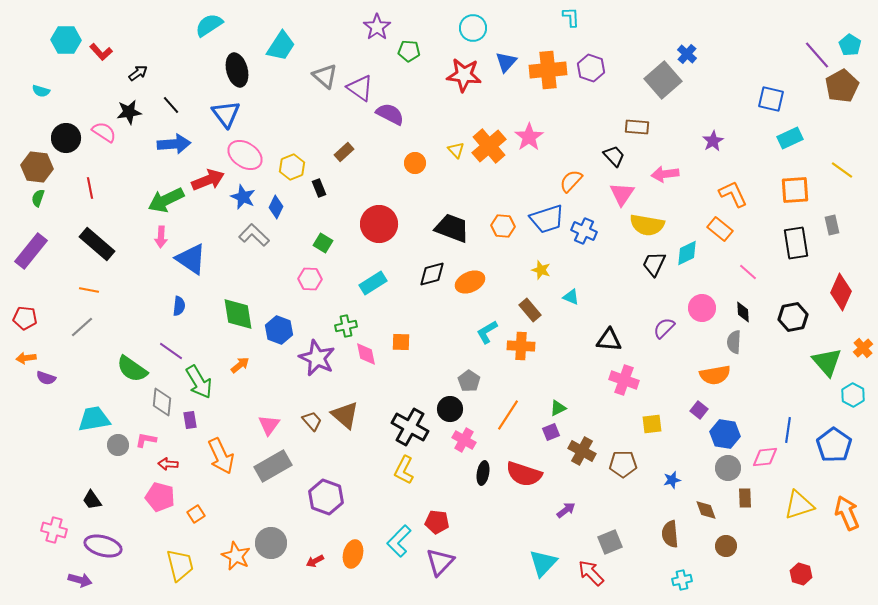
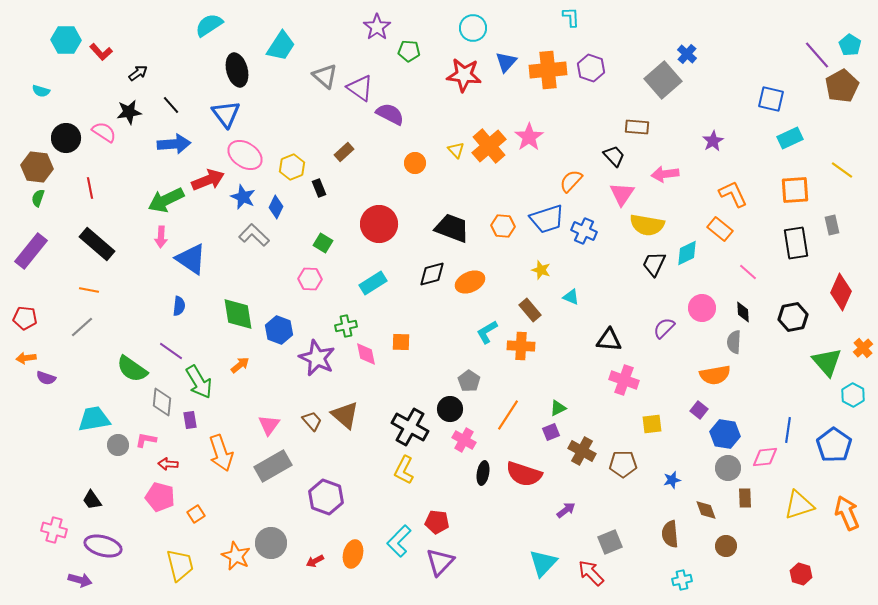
orange arrow at (221, 456): moved 3 px up; rotated 6 degrees clockwise
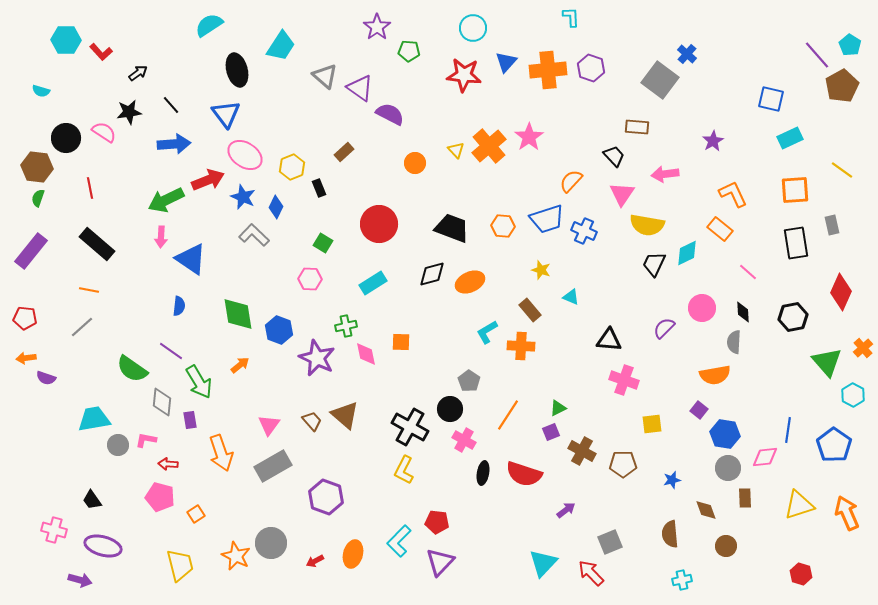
gray square at (663, 80): moved 3 px left; rotated 12 degrees counterclockwise
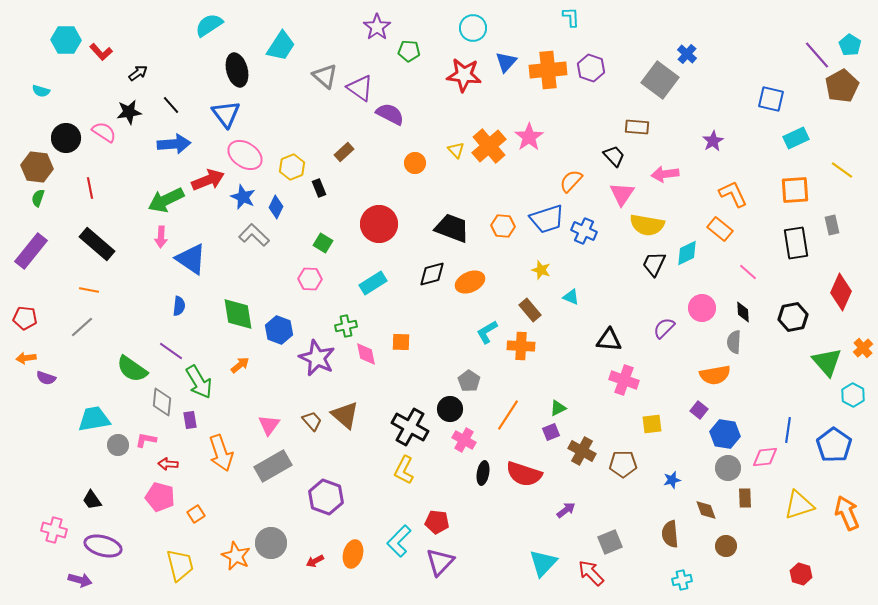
cyan rectangle at (790, 138): moved 6 px right
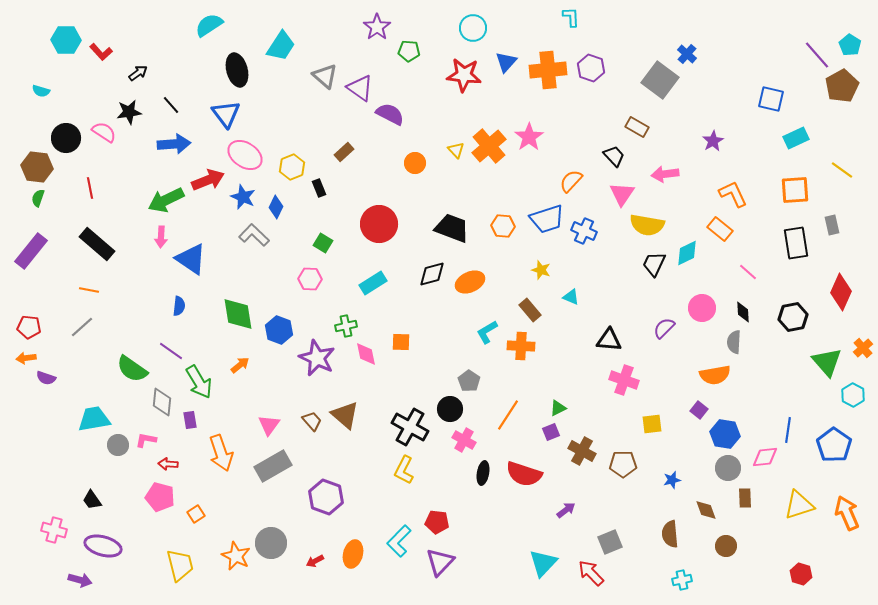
brown rectangle at (637, 127): rotated 25 degrees clockwise
red pentagon at (25, 318): moved 4 px right, 9 px down
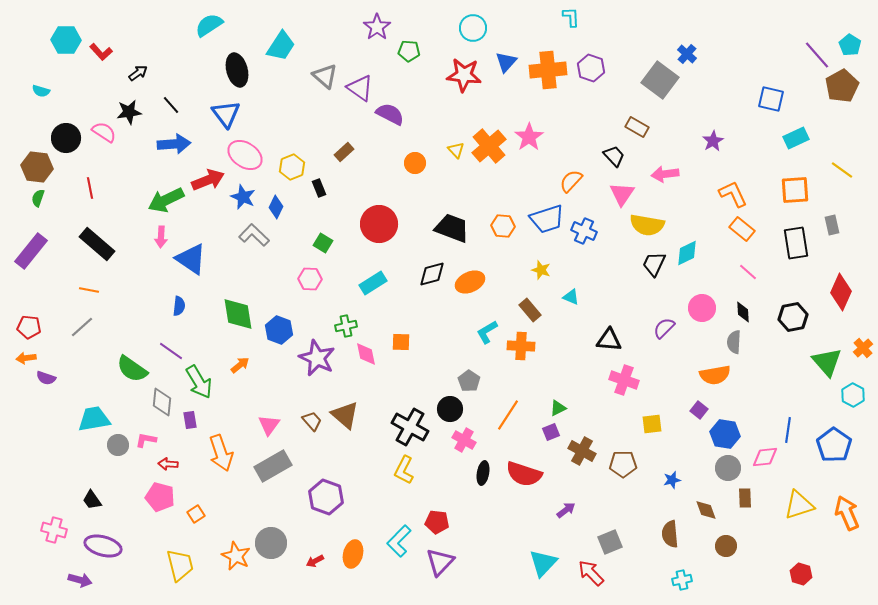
orange rectangle at (720, 229): moved 22 px right
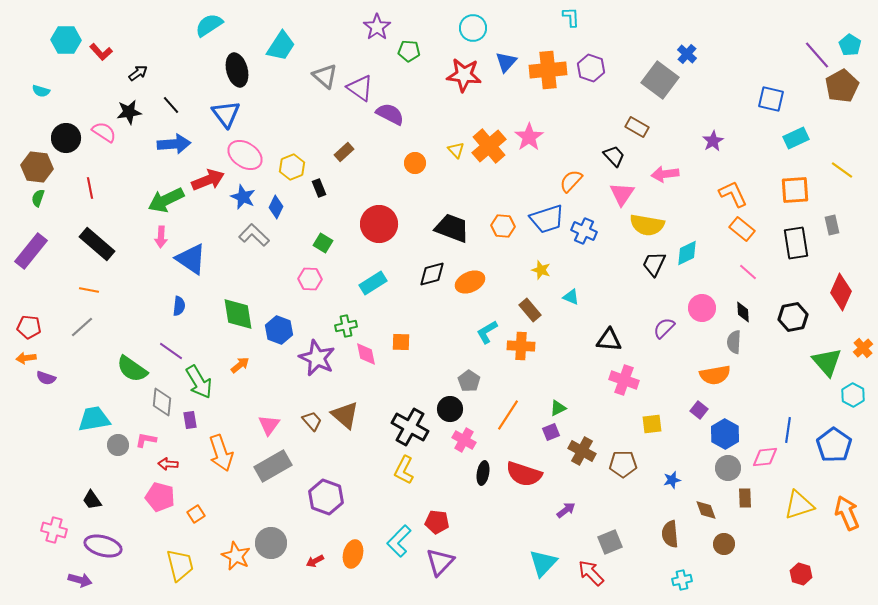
blue hexagon at (725, 434): rotated 20 degrees clockwise
brown circle at (726, 546): moved 2 px left, 2 px up
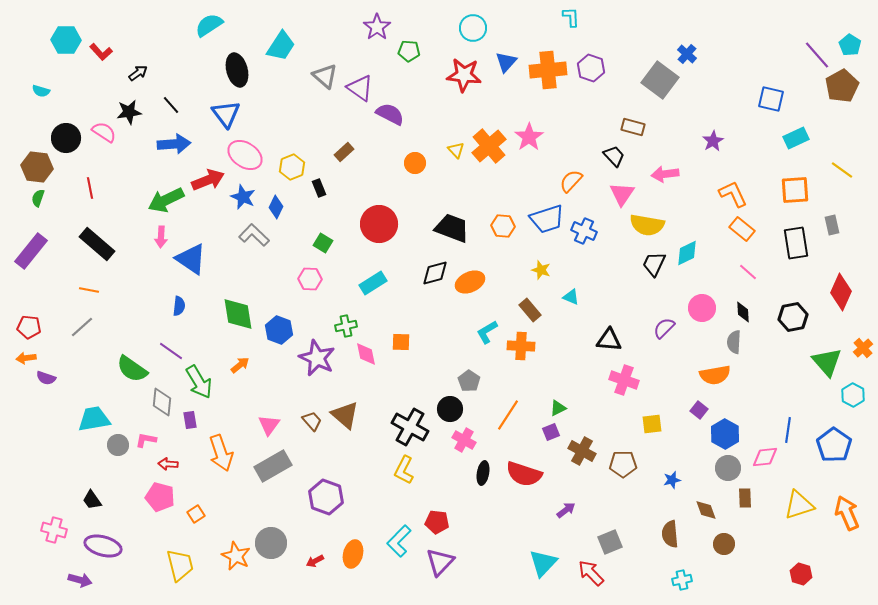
brown rectangle at (637, 127): moved 4 px left; rotated 15 degrees counterclockwise
black diamond at (432, 274): moved 3 px right, 1 px up
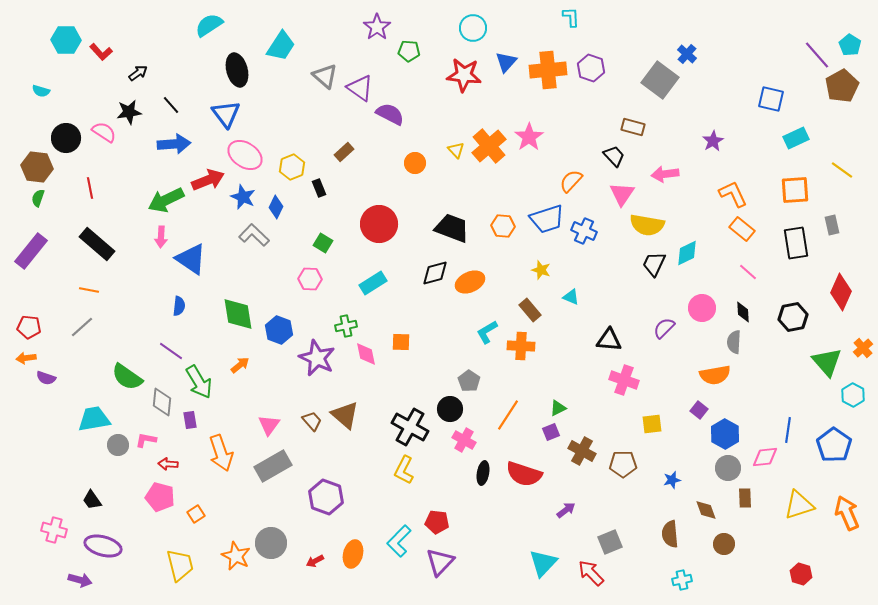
green semicircle at (132, 369): moved 5 px left, 8 px down
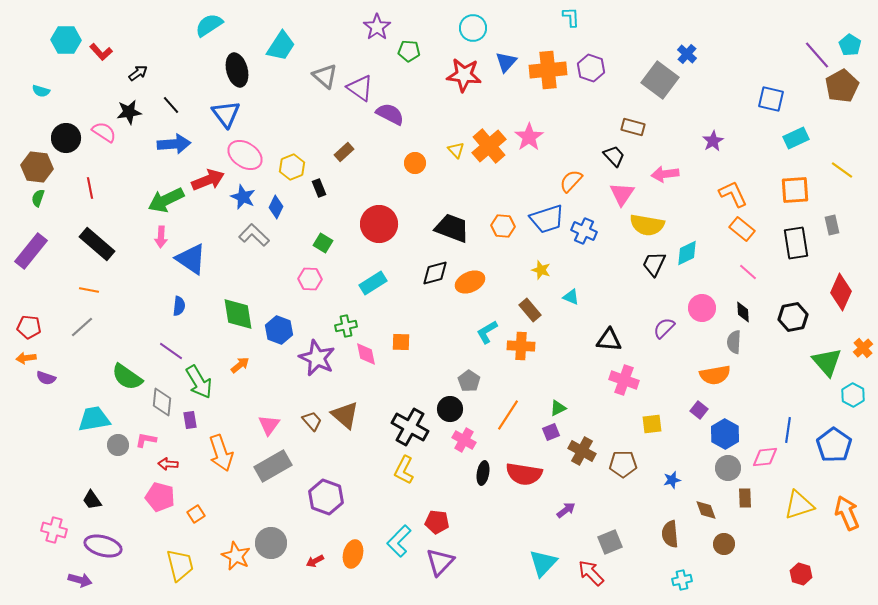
red semicircle at (524, 474): rotated 9 degrees counterclockwise
